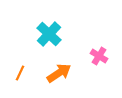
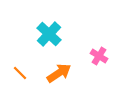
orange line: rotated 70 degrees counterclockwise
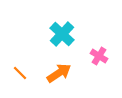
cyan cross: moved 13 px right
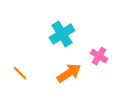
cyan cross: rotated 15 degrees clockwise
orange arrow: moved 10 px right
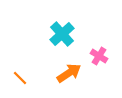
cyan cross: rotated 10 degrees counterclockwise
orange line: moved 5 px down
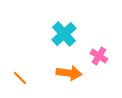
cyan cross: moved 2 px right
orange arrow: rotated 40 degrees clockwise
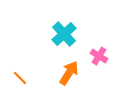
orange arrow: rotated 65 degrees counterclockwise
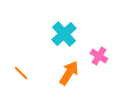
orange line: moved 1 px right, 5 px up
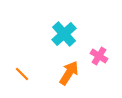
orange line: moved 1 px right, 1 px down
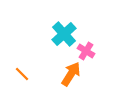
pink cross: moved 13 px left, 5 px up
orange arrow: moved 2 px right, 1 px down
